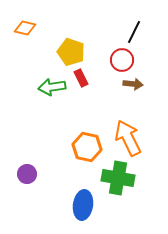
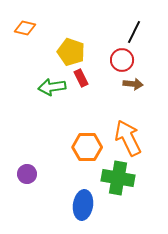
orange hexagon: rotated 12 degrees counterclockwise
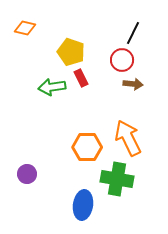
black line: moved 1 px left, 1 px down
green cross: moved 1 px left, 1 px down
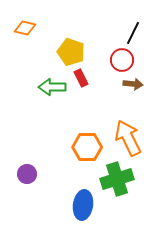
green arrow: rotated 8 degrees clockwise
green cross: rotated 28 degrees counterclockwise
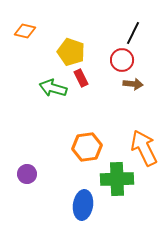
orange diamond: moved 3 px down
green arrow: moved 1 px right, 1 px down; rotated 16 degrees clockwise
orange arrow: moved 16 px right, 10 px down
orange hexagon: rotated 8 degrees counterclockwise
green cross: rotated 16 degrees clockwise
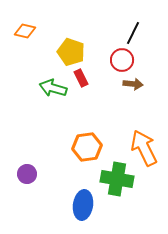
green cross: rotated 12 degrees clockwise
